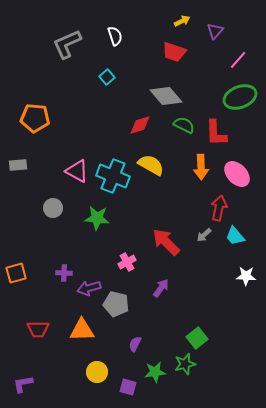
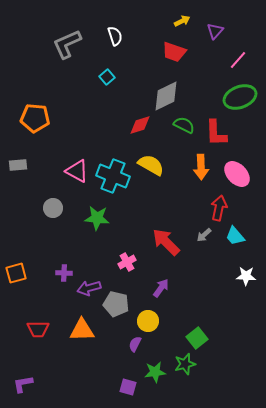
gray diamond at (166, 96): rotated 76 degrees counterclockwise
yellow circle at (97, 372): moved 51 px right, 51 px up
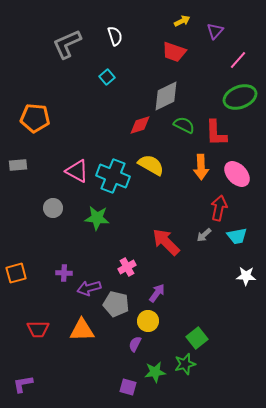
cyan trapezoid at (235, 236): moved 2 px right; rotated 60 degrees counterclockwise
pink cross at (127, 262): moved 5 px down
purple arrow at (161, 288): moved 4 px left, 5 px down
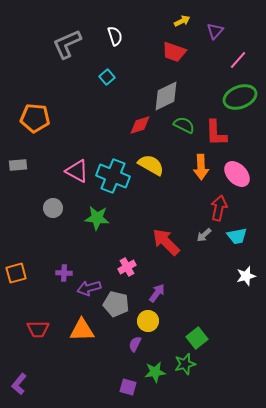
white star at (246, 276): rotated 18 degrees counterclockwise
purple L-shape at (23, 384): moved 4 px left; rotated 40 degrees counterclockwise
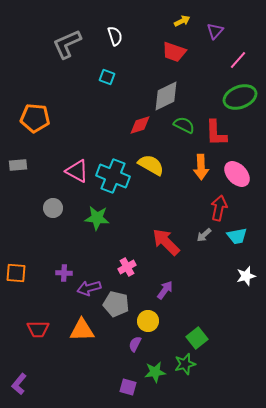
cyan square at (107, 77): rotated 28 degrees counterclockwise
orange square at (16, 273): rotated 20 degrees clockwise
purple arrow at (157, 293): moved 8 px right, 3 px up
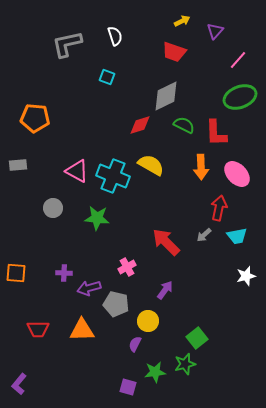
gray L-shape at (67, 44): rotated 12 degrees clockwise
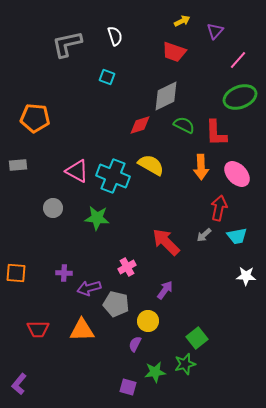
white star at (246, 276): rotated 18 degrees clockwise
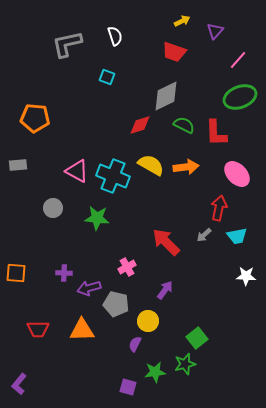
orange arrow at (201, 167): moved 15 px left; rotated 95 degrees counterclockwise
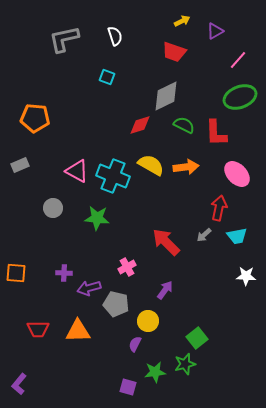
purple triangle at (215, 31): rotated 18 degrees clockwise
gray L-shape at (67, 44): moved 3 px left, 5 px up
gray rectangle at (18, 165): moved 2 px right; rotated 18 degrees counterclockwise
orange triangle at (82, 330): moved 4 px left, 1 px down
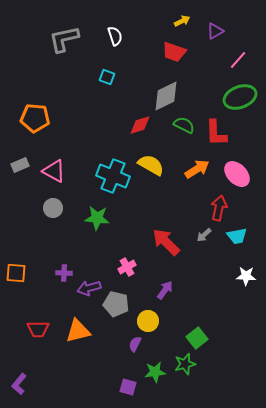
orange arrow at (186, 167): moved 11 px right, 2 px down; rotated 25 degrees counterclockwise
pink triangle at (77, 171): moved 23 px left
orange triangle at (78, 331): rotated 12 degrees counterclockwise
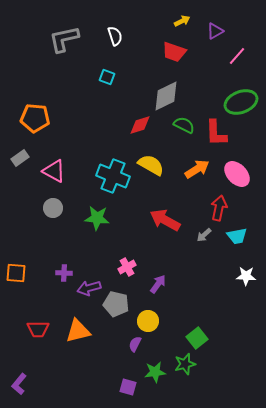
pink line at (238, 60): moved 1 px left, 4 px up
green ellipse at (240, 97): moved 1 px right, 5 px down
gray rectangle at (20, 165): moved 7 px up; rotated 12 degrees counterclockwise
red arrow at (166, 242): moved 1 px left, 22 px up; rotated 16 degrees counterclockwise
purple arrow at (165, 290): moved 7 px left, 6 px up
